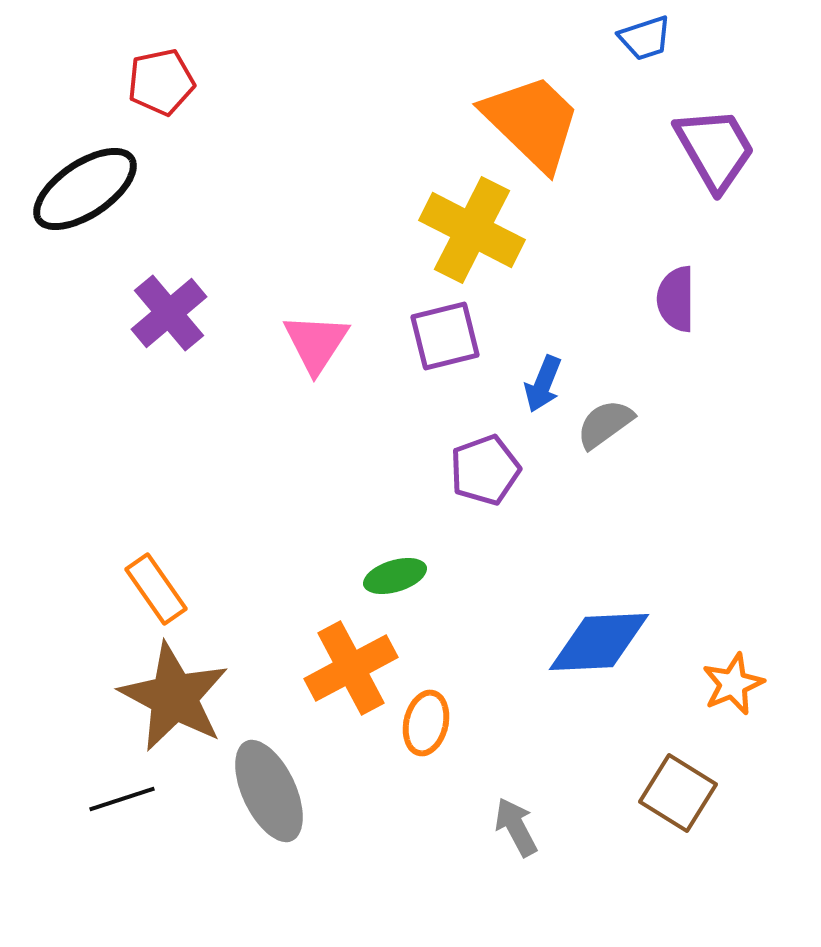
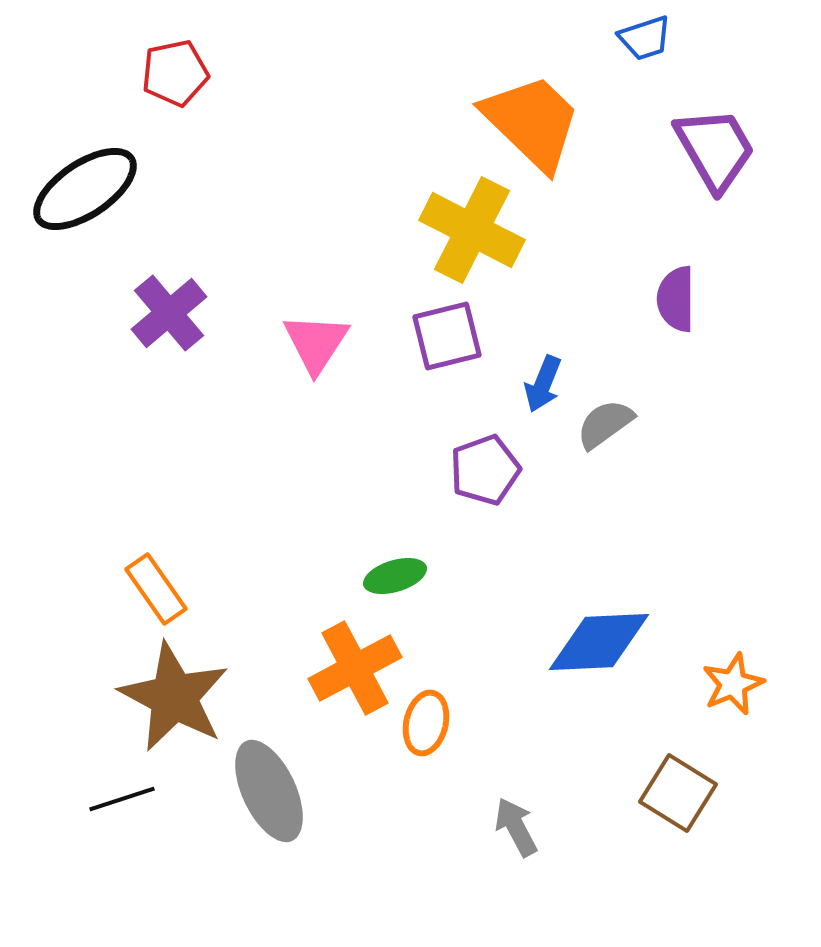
red pentagon: moved 14 px right, 9 px up
purple square: moved 2 px right
orange cross: moved 4 px right
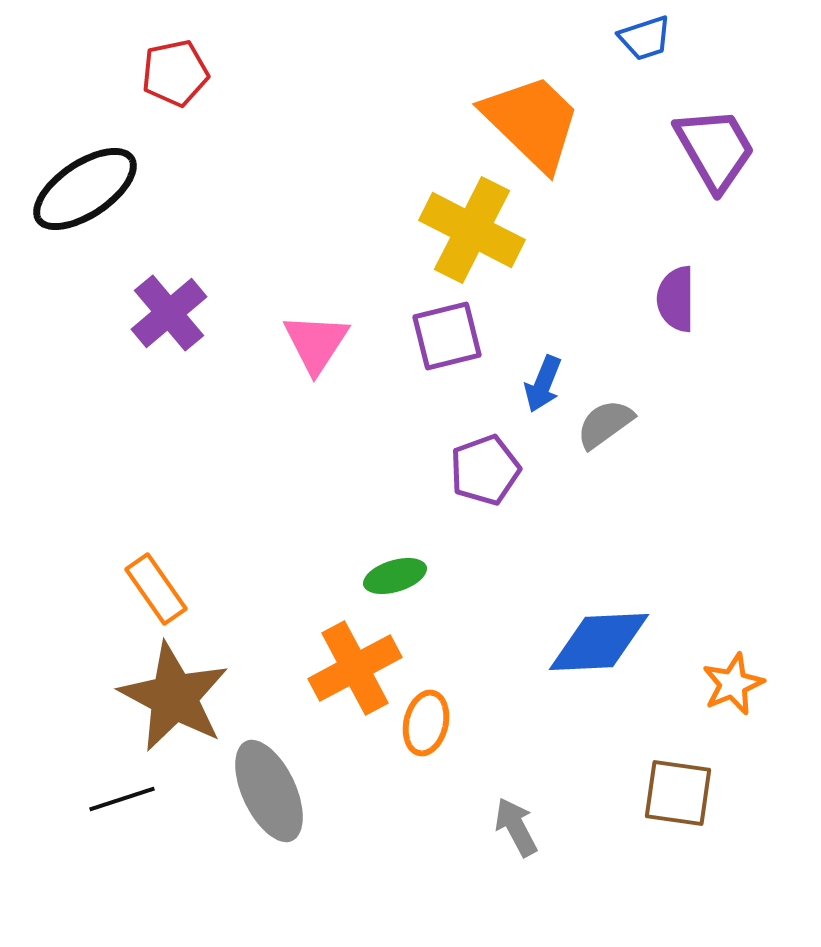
brown square: rotated 24 degrees counterclockwise
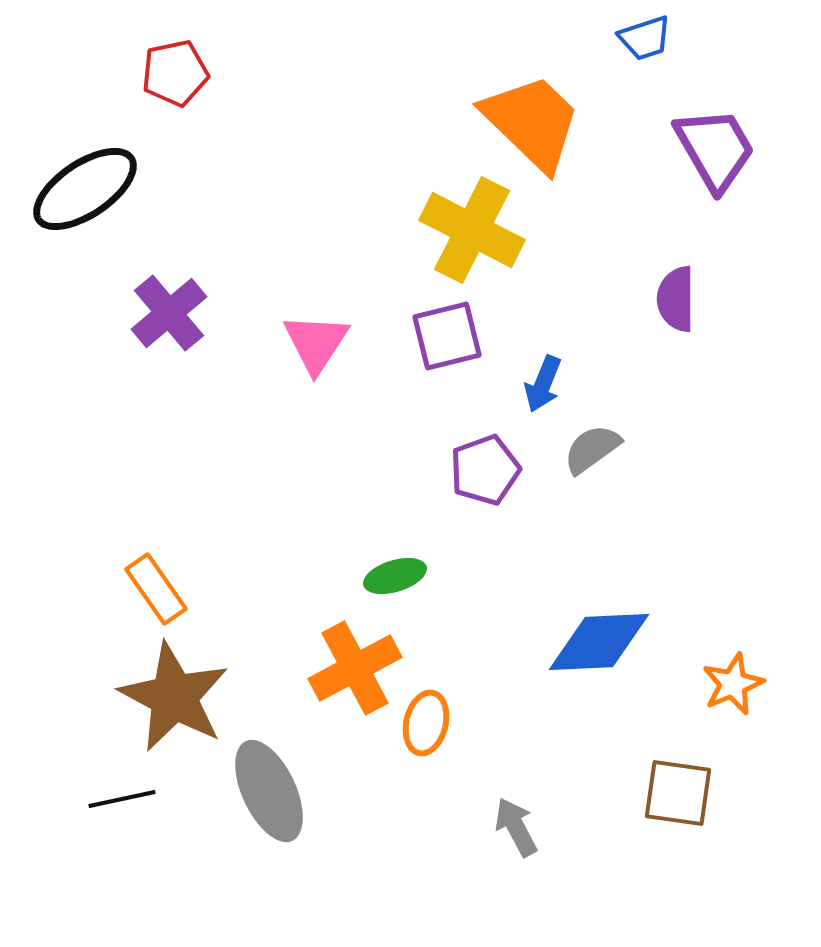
gray semicircle: moved 13 px left, 25 px down
black line: rotated 6 degrees clockwise
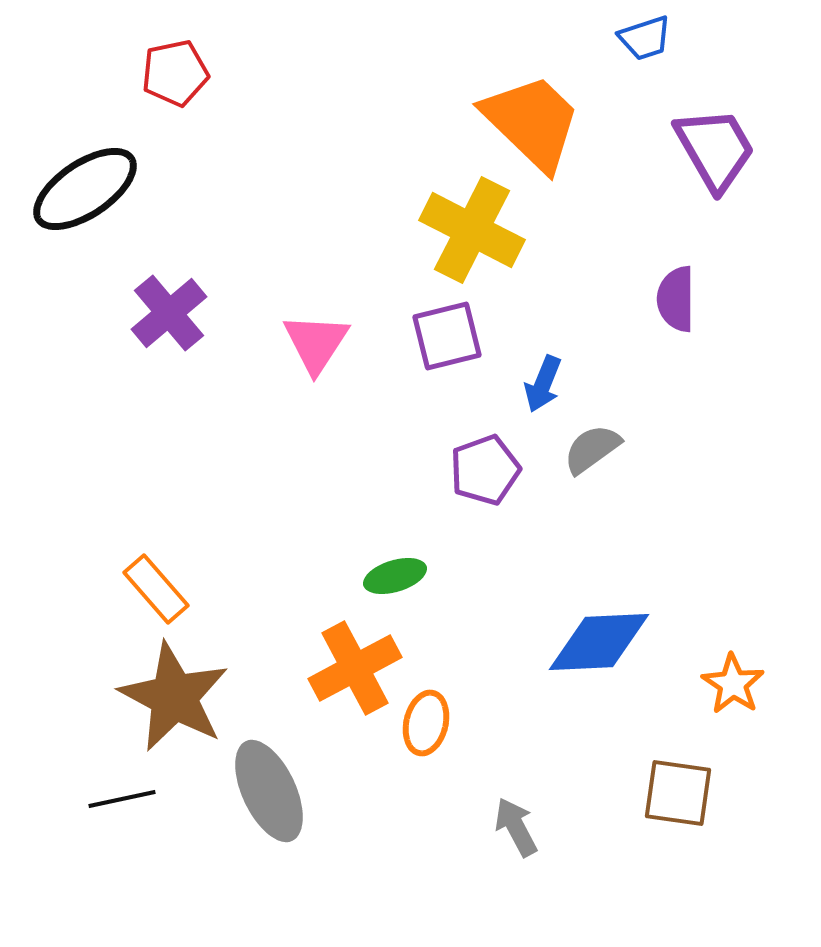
orange rectangle: rotated 6 degrees counterclockwise
orange star: rotated 16 degrees counterclockwise
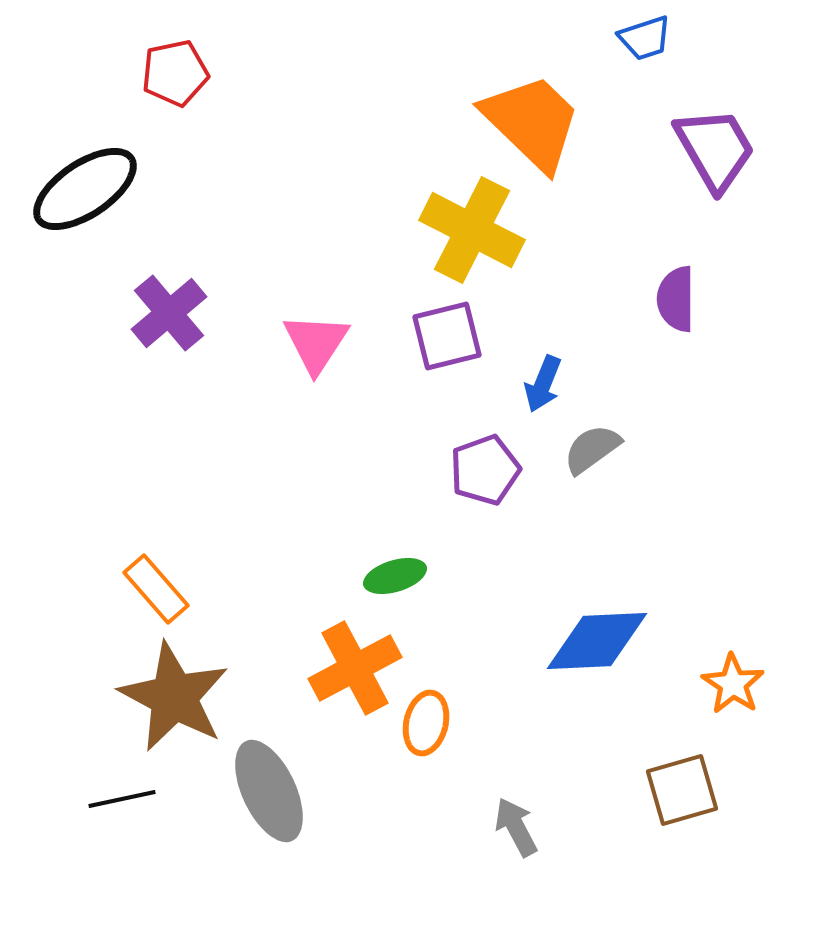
blue diamond: moved 2 px left, 1 px up
brown square: moved 4 px right, 3 px up; rotated 24 degrees counterclockwise
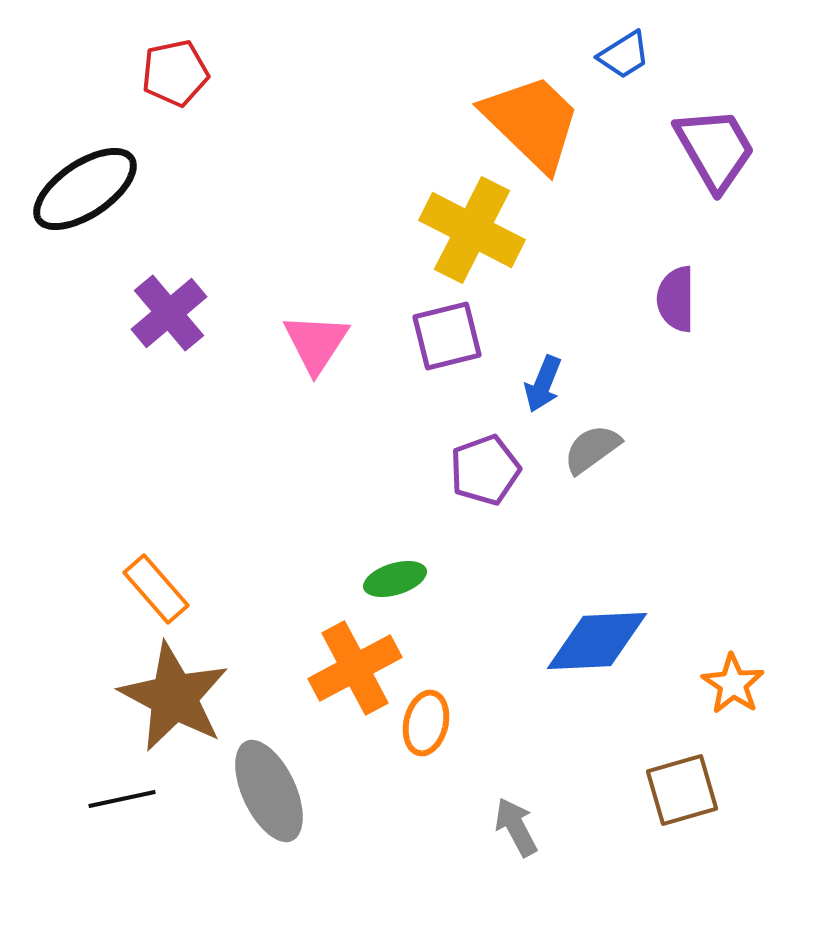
blue trapezoid: moved 21 px left, 17 px down; rotated 14 degrees counterclockwise
green ellipse: moved 3 px down
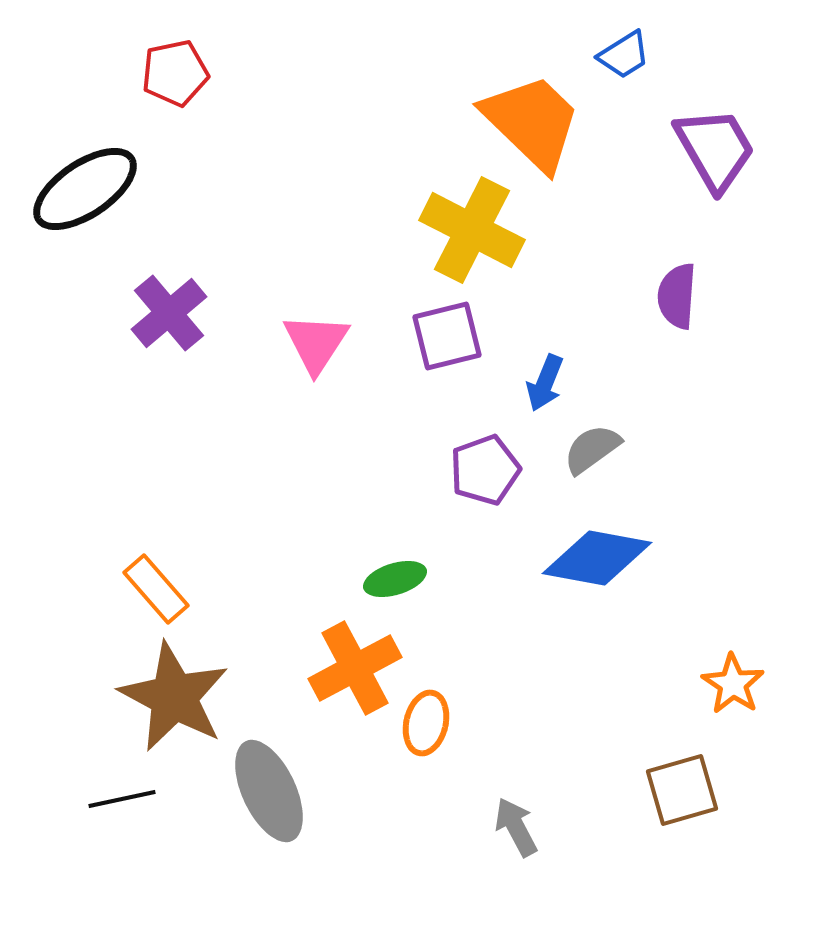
purple semicircle: moved 1 px right, 3 px up; rotated 4 degrees clockwise
blue arrow: moved 2 px right, 1 px up
blue diamond: moved 83 px up; rotated 13 degrees clockwise
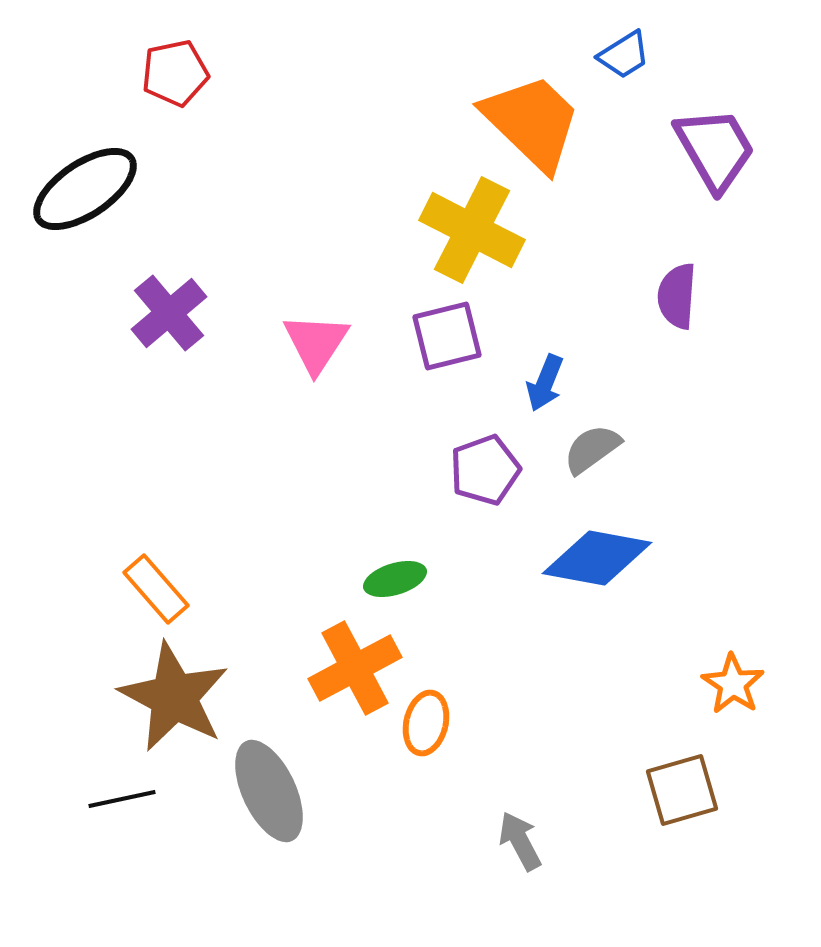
gray arrow: moved 4 px right, 14 px down
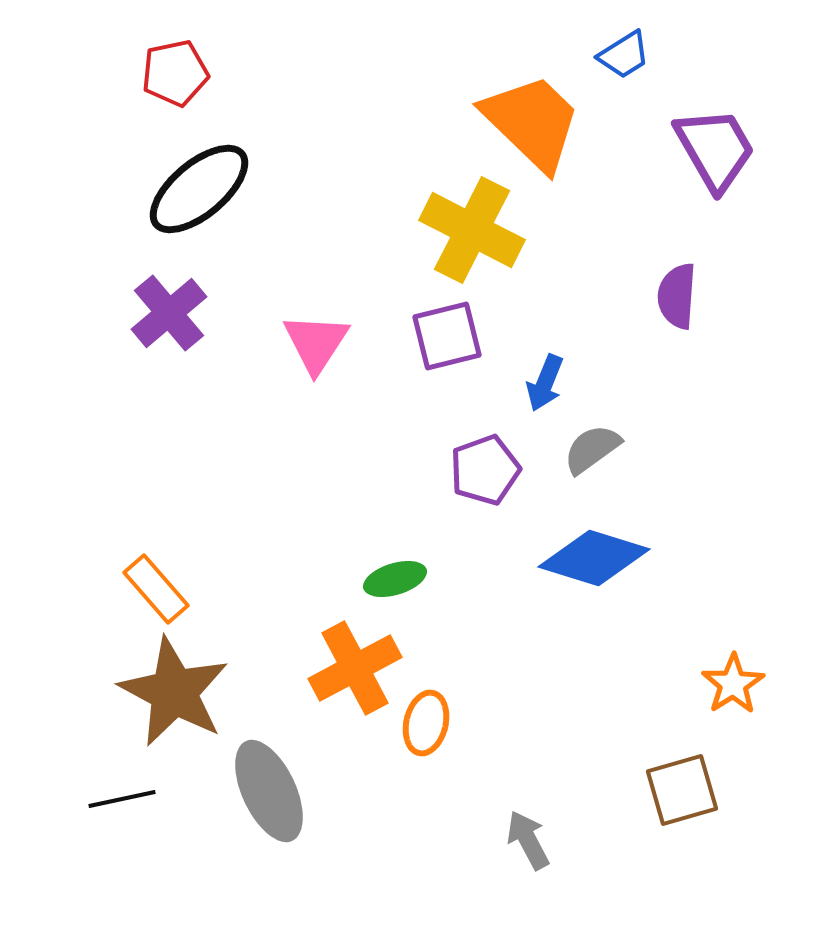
black ellipse: moved 114 px right; rotated 6 degrees counterclockwise
blue diamond: moved 3 px left; rotated 7 degrees clockwise
orange star: rotated 6 degrees clockwise
brown star: moved 5 px up
gray arrow: moved 8 px right, 1 px up
